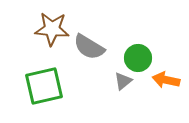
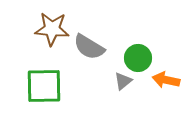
green square: rotated 12 degrees clockwise
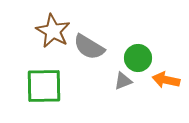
brown star: moved 1 px right, 2 px down; rotated 24 degrees clockwise
gray triangle: rotated 18 degrees clockwise
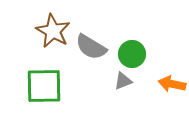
gray semicircle: moved 2 px right
green circle: moved 6 px left, 4 px up
orange arrow: moved 6 px right, 4 px down
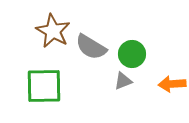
orange arrow: rotated 16 degrees counterclockwise
